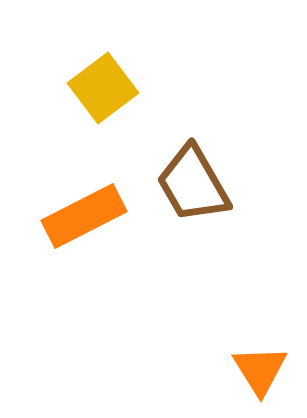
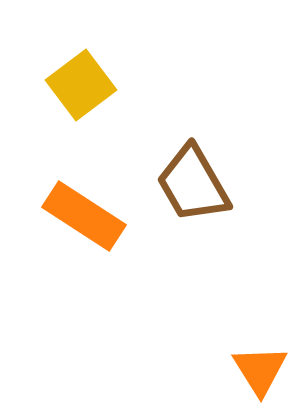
yellow square: moved 22 px left, 3 px up
orange rectangle: rotated 60 degrees clockwise
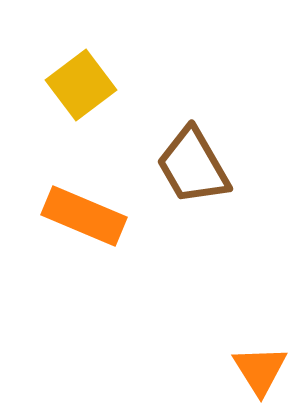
brown trapezoid: moved 18 px up
orange rectangle: rotated 10 degrees counterclockwise
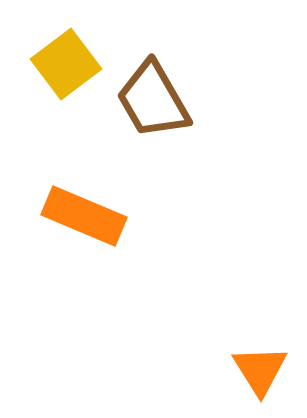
yellow square: moved 15 px left, 21 px up
brown trapezoid: moved 40 px left, 66 px up
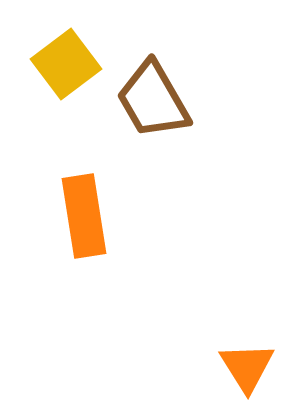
orange rectangle: rotated 58 degrees clockwise
orange triangle: moved 13 px left, 3 px up
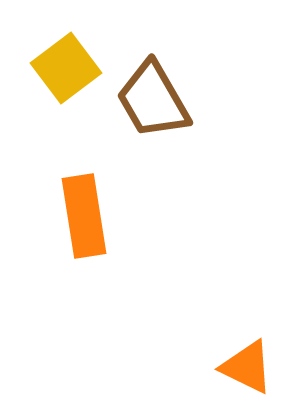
yellow square: moved 4 px down
orange triangle: rotated 32 degrees counterclockwise
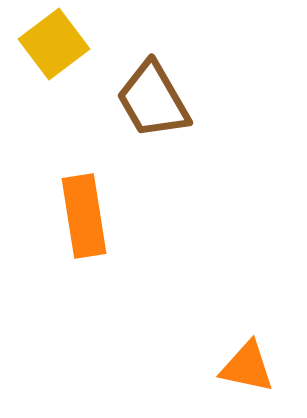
yellow square: moved 12 px left, 24 px up
orange triangle: rotated 14 degrees counterclockwise
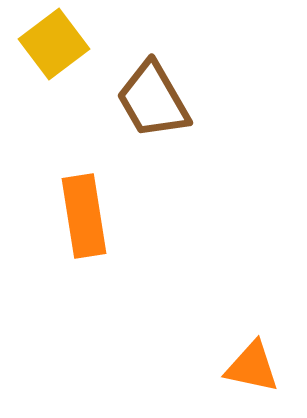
orange triangle: moved 5 px right
